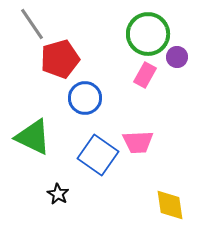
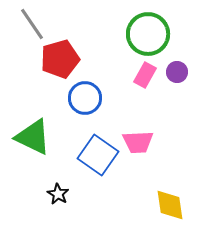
purple circle: moved 15 px down
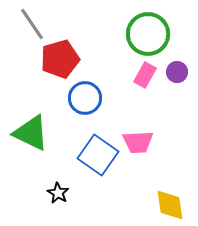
green triangle: moved 2 px left, 4 px up
black star: moved 1 px up
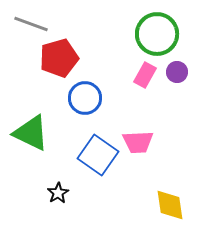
gray line: moved 1 px left; rotated 36 degrees counterclockwise
green circle: moved 9 px right
red pentagon: moved 1 px left, 1 px up
black star: rotated 10 degrees clockwise
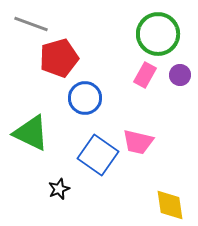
green circle: moved 1 px right
purple circle: moved 3 px right, 3 px down
pink trapezoid: rotated 16 degrees clockwise
black star: moved 1 px right, 4 px up; rotated 10 degrees clockwise
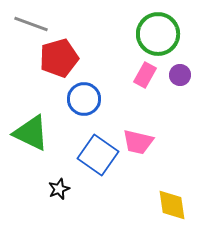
blue circle: moved 1 px left, 1 px down
yellow diamond: moved 2 px right
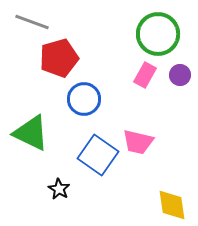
gray line: moved 1 px right, 2 px up
black star: rotated 20 degrees counterclockwise
